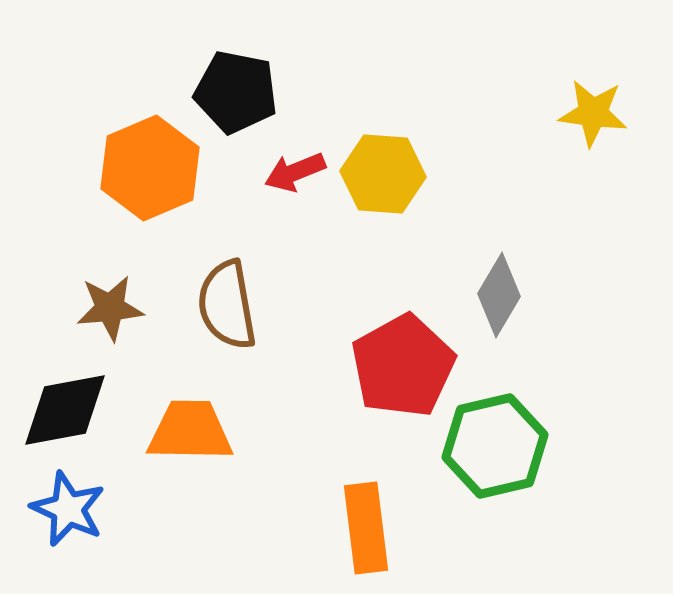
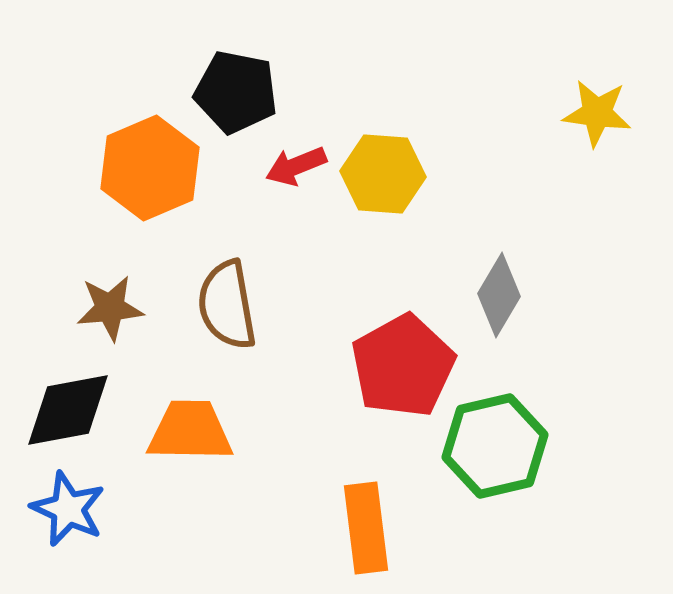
yellow star: moved 4 px right
red arrow: moved 1 px right, 6 px up
black diamond: moved 3 px right
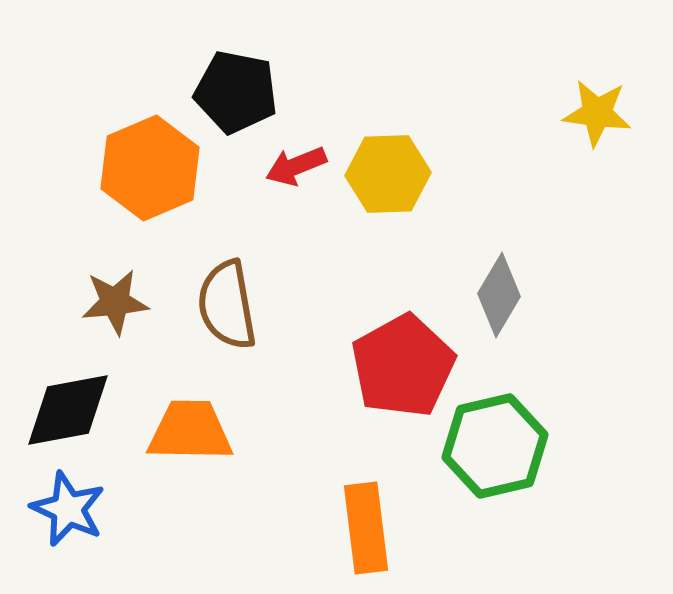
yellow hexagon: moved 5 px right; rotated 6 degrees counterclockwise
brown star: moved 5 px right, 6 px up
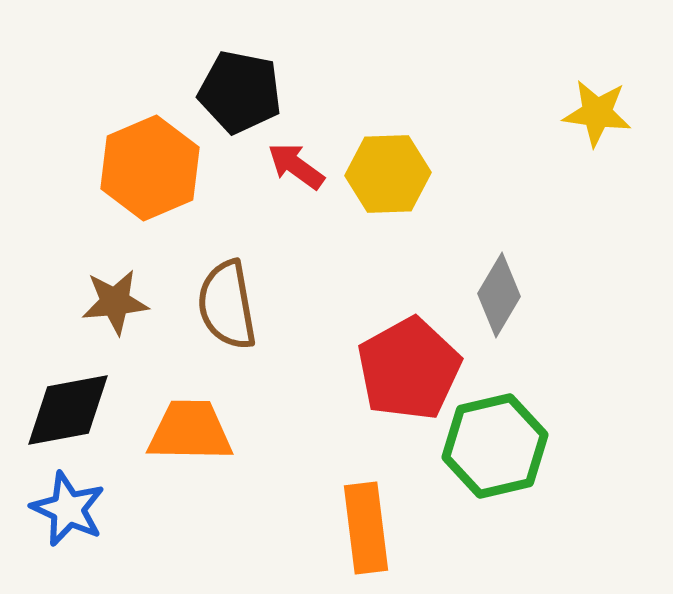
black pentagon: moved 4 px right
red arrow: rotated 58 degrees clockwise
red pentagon: moved 6 px right, 3 px down
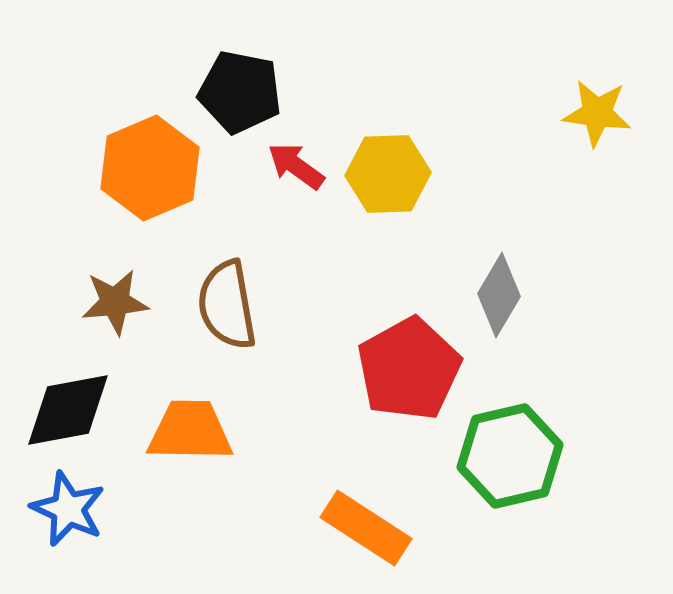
green hexagon: moved 15 px right, 10 px down
orange rectangle: rotated 50 degrees counterclockwise
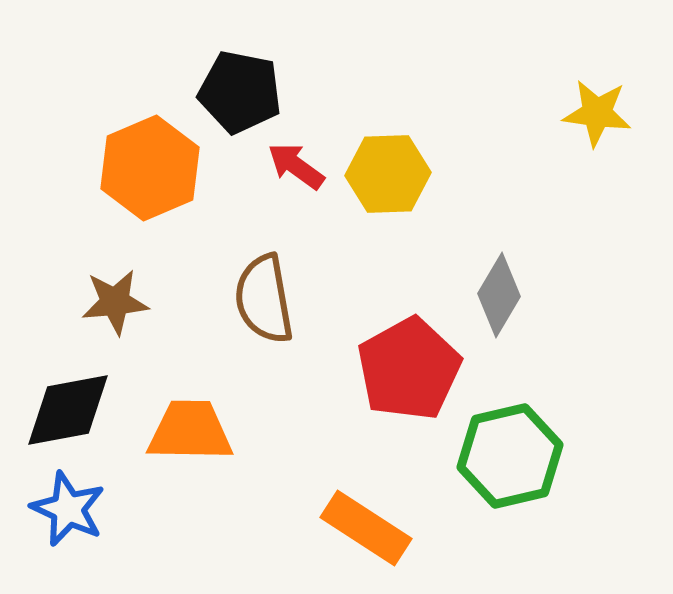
brown semicircle: moved 37 px right, 6 px up
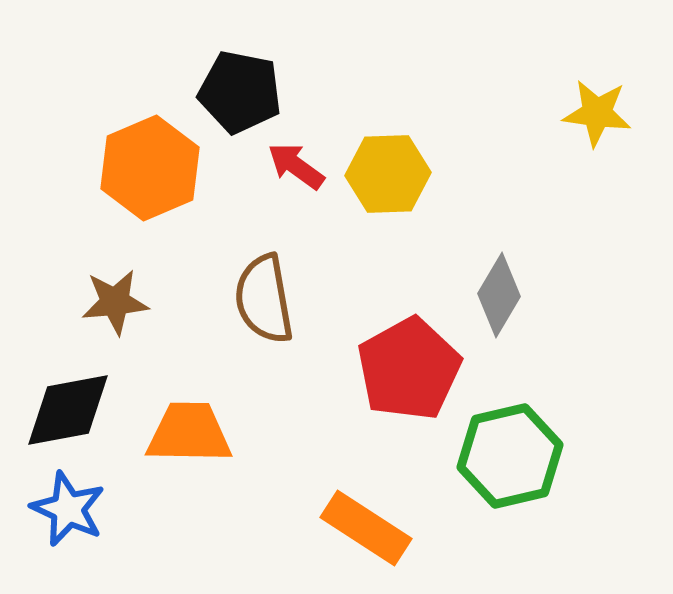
orange trapezoid: moved 1 px left, 2 px down
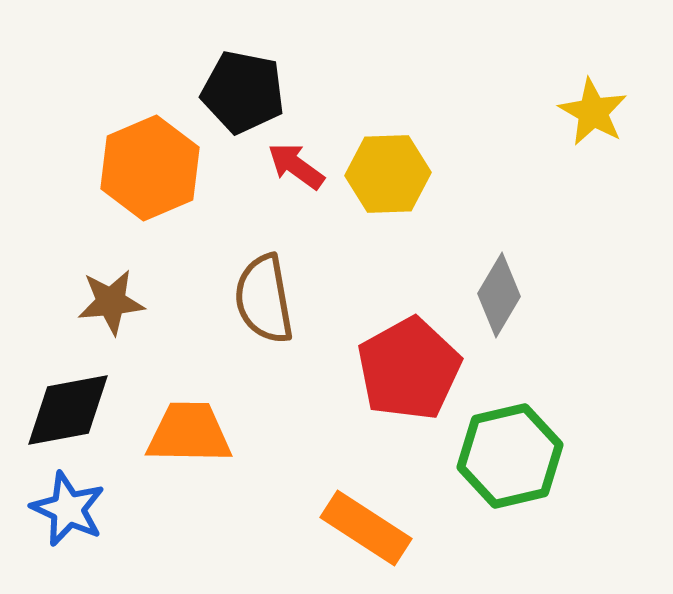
black pentagon: moved 3 px right
yellow star: moved 4 px left, 1 px up; rotated 22 degrees clockwise
brown star: moved 4 px left
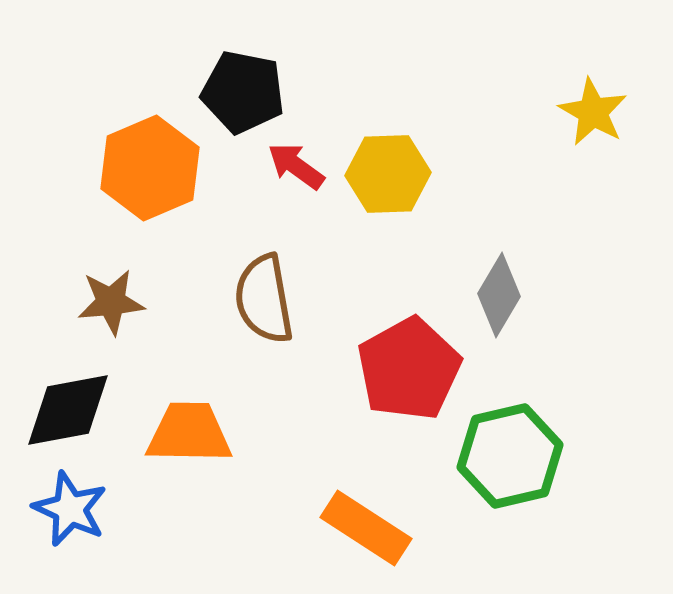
blue star: moved 2 px right
